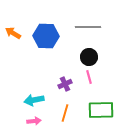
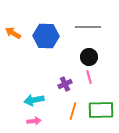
orange line: moved 8 px right, 2 px up
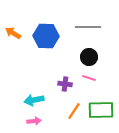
pink line: moved 1 px down; rotated 56 degrees counterclockwise
purple cross: rotated 32 degrees clockwise
orange line: moved 1 px right; rotated 18 degrees clockwise
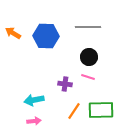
pink line: moved 1 px left, 1 px up
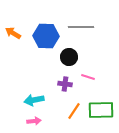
gray line: moved 7 px left
black circle: moved 20 px left
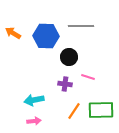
gray line: moved 1 px up
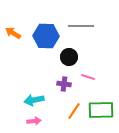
purple cross: moved 1 px left
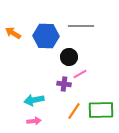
pink line: moved 8 px left, 3 px up; rotated 48 degrees counterclockwise
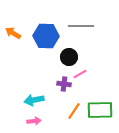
green rectangle: moved 1 px left
